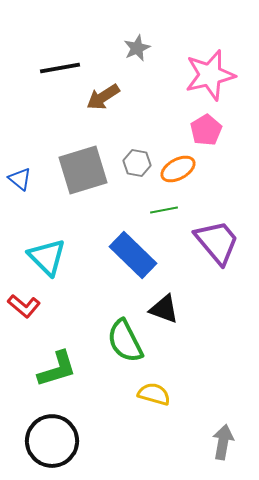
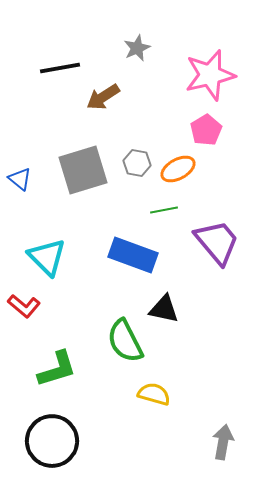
blue rectangle: rotated 24 degrees counterclockwise
black triangle: rotated 8 degrees counterclockwise
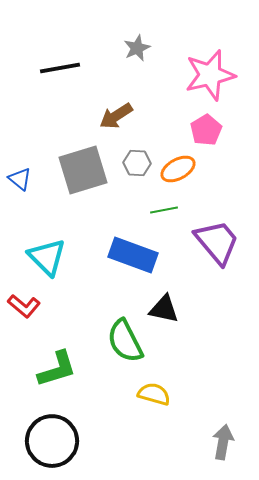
brown arrow: moved 13 px right, 19 px down
gray hexagon: rotated 8 degrees counterclockwise
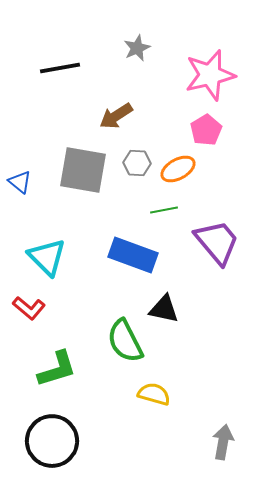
gray square: rotated 27 degrees clockwise
blue triangle: moved 3 px down
red L-shape: moved 5 px right, 2 px down
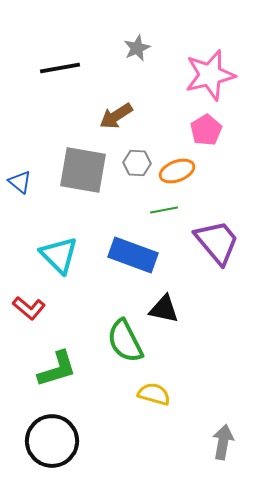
orange ellipse: moved 1 px left, 2 px down; rotated 8 degrees clockwise
cyan triangle: moved 12 px right, 2 px up
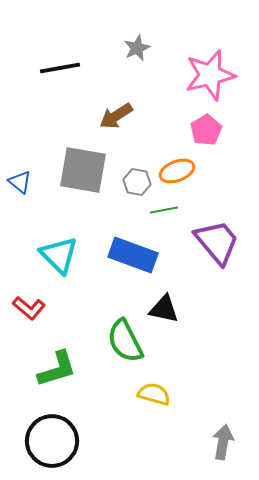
gray hexagon: moved 19 px down; rotated 8 degrees clockwise
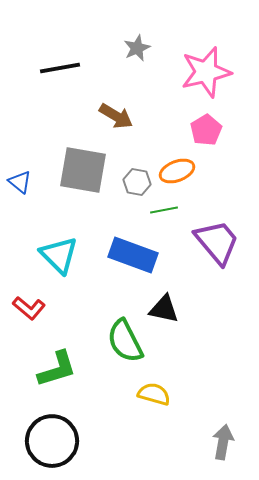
pink star: moved 4 px left, 3 px up
brown arrow: rotated 116 degrees counterclockwise
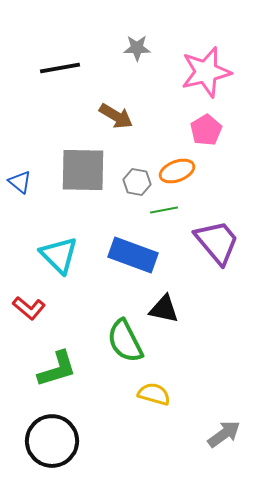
gray star: rotated 24 degrees clockwise
gray square: rotated 9 degrees counterclockwise
gray arrow: moved 1 px right, 8 px up; rotated 44 degrees clockwise
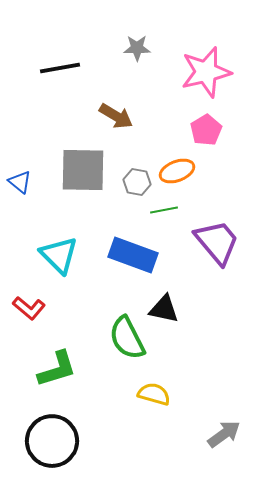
green semicircle: moved 2 px right, 3 px up
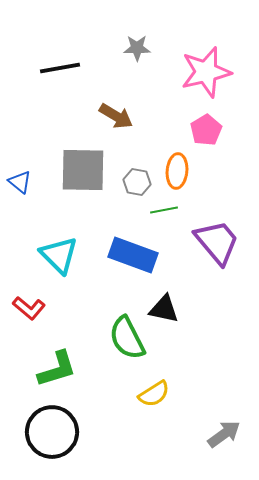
orange ellipse: rotated 64 degrees counterclockwise
yellow semicircle: rotated 132 degrees clockwise
black circle: moved 9 px up
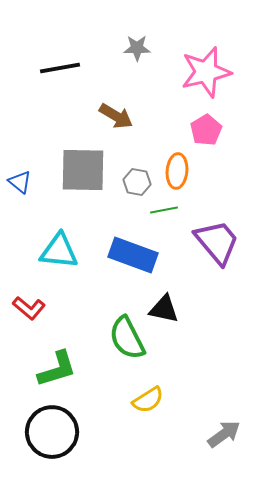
cyan triangle: moved 4 px up; rotated 39 degrees counterclockwise
yellow semicircle: moved 6 px left, 6 px down
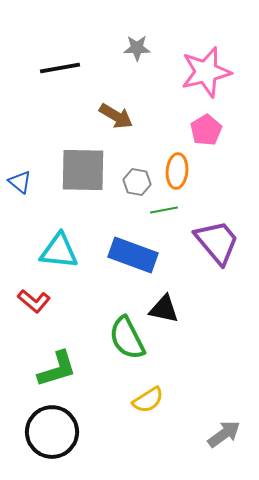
red L-shape: moved 5 px right, 7 px up
